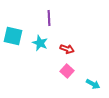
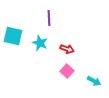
cyan arrow: moved 1 px right, 3 px up
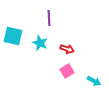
pink square: rotated 16 degrees clockwise
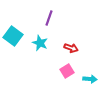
purple line: rotated 21 degrees clockwise
cyan square: rotated 24 degrees clockwise
red arrow: moved 4 px right, 1 px up
cyan arrow: moved 4 px left, 2 px up; rotated 24 degrees counterclockwise
